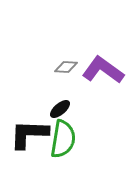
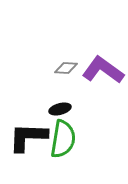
gray diamond: moved 1 px down
black ellipse: rotated 25 degrees clockwise
black L-shape: moved 1 px left, 3 px down
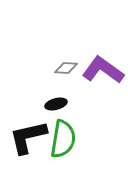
black ellipse: moved 4 px left, 5 px up
black L-shape: rotated 15 degrees counterclockwise
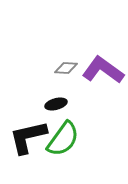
green semicircle: rotated 27 degrees clockwise
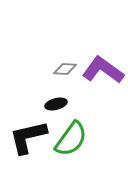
gray diamond: moved 1 px left, 1 px down
green semicircle: moved 8 px right
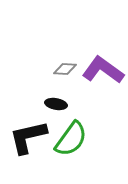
black ellipse: rotated 25 degrees clockwise
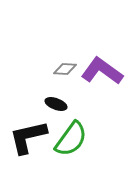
purple L-shape: moved 1 px left, 1 px down
black ellipse: rotated 10 degrees clockwise
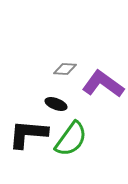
purple L-shape: moved 1 px right, 13 px down
black L-shape: moved 3 px up; rotated 18 degrees clockwise
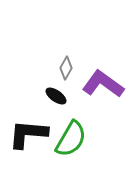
gray diamond: moved 1 px right, 1 px up; rotated 65 degrees counterclockwise
black ellipse: moved 8 px up; rotated 15 degrees clockwise
green semicircle: rotated 6 degrees counterclockwise
